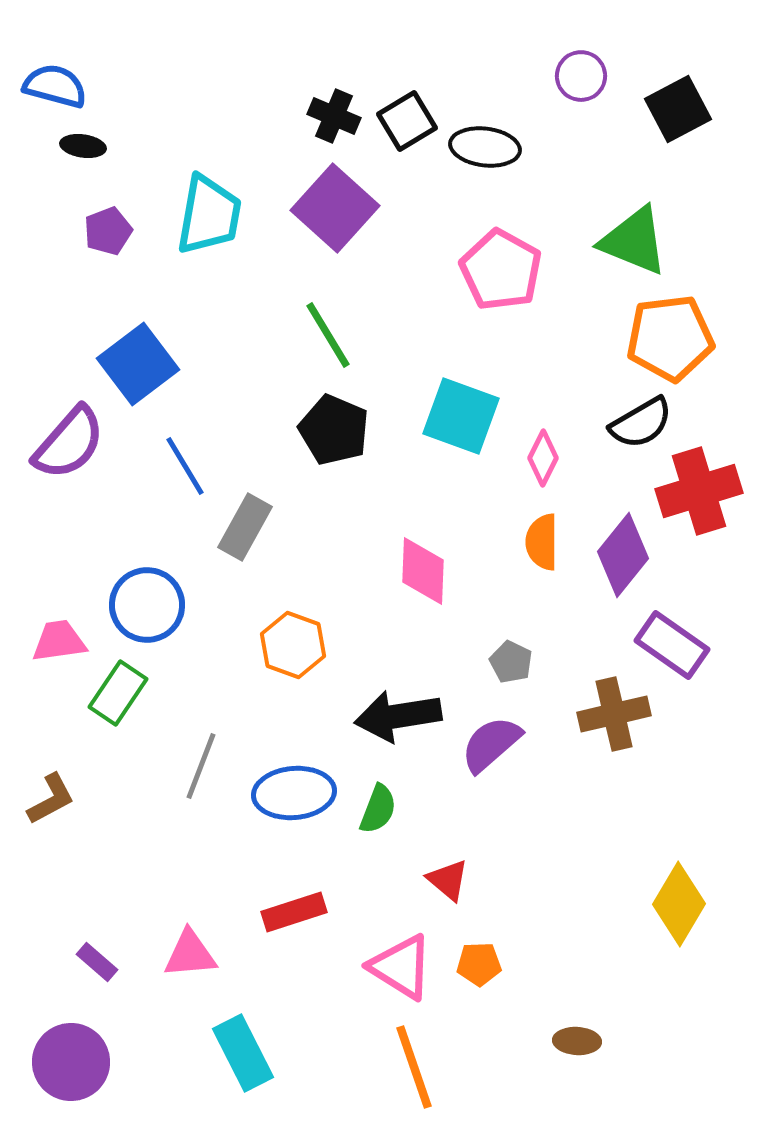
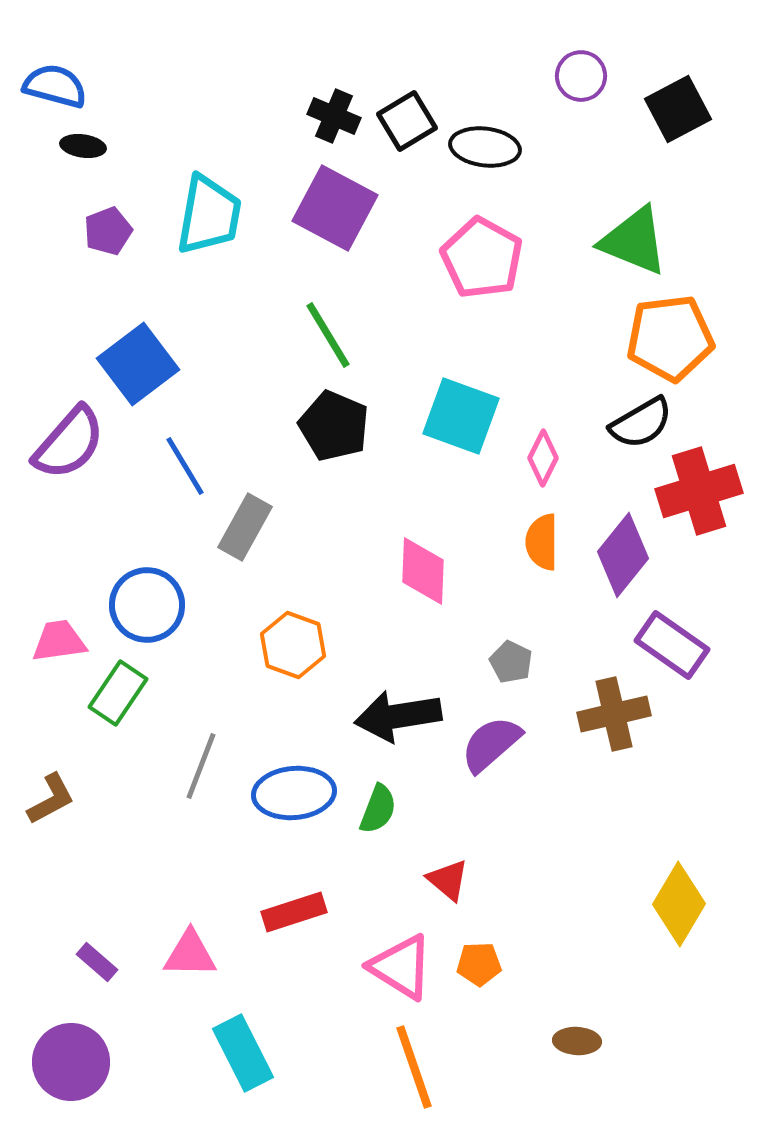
purple square at (335, 208): rotated 14 degrees counterclockwise
pink pentagon at (501, 270): moved 19 px left, 12 px up
black pentagon at (334, 430): moved 4 px up
pink triangle at (190, 954): rotated 6 degrees clockwise
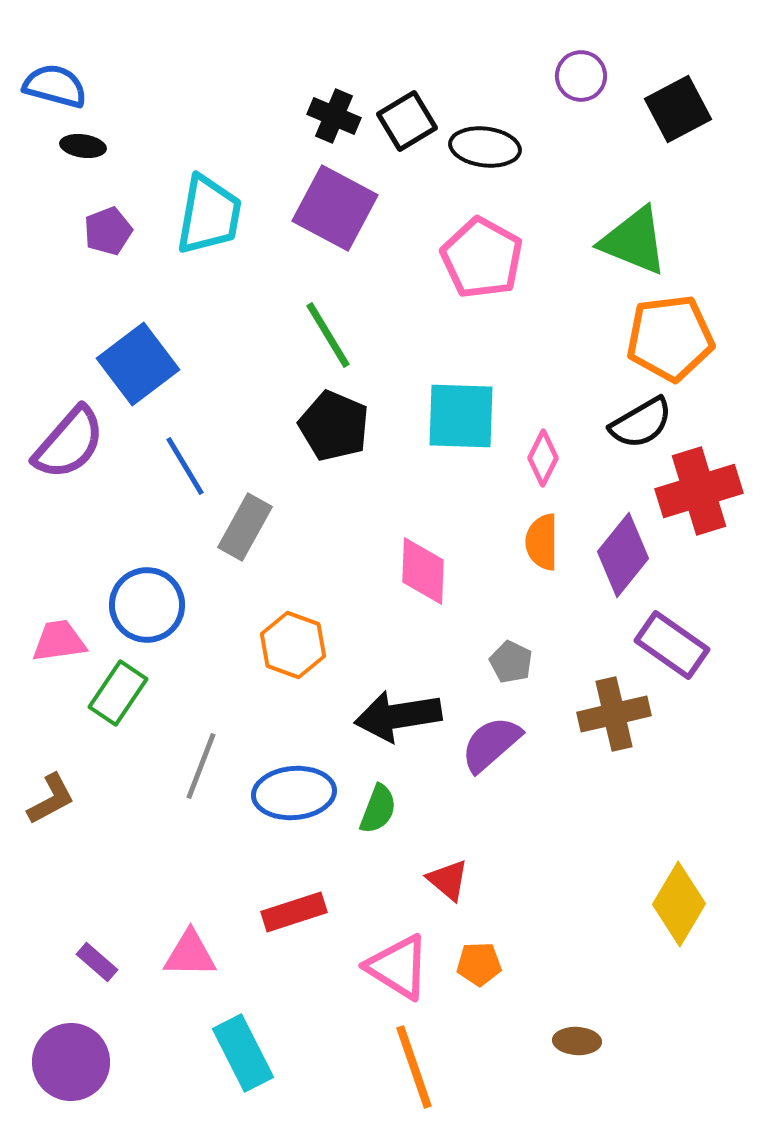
cyan square at (461, 416): rotated 18 degrees counterclockwise
pink triangle at (401, 967): moved 3 px left
